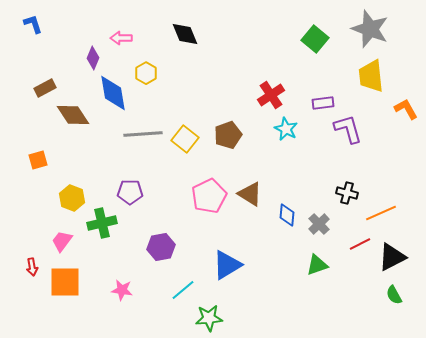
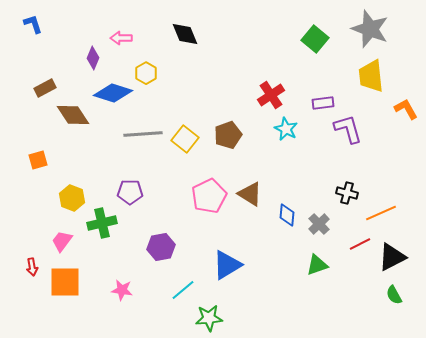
blue diamond at (113, 93): rotated 63 degrees counterclockwise
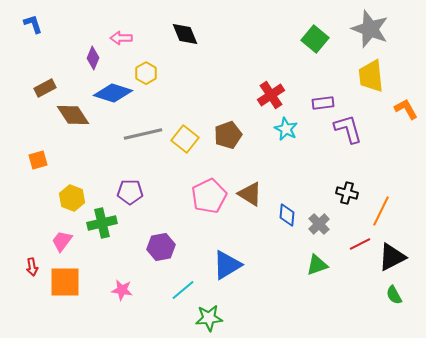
gray line at (143, 134): rotated 9 degrees counterclockwise
orange line at (381, 213): moved 2 px up; rotated 40 degrees counterclockwise
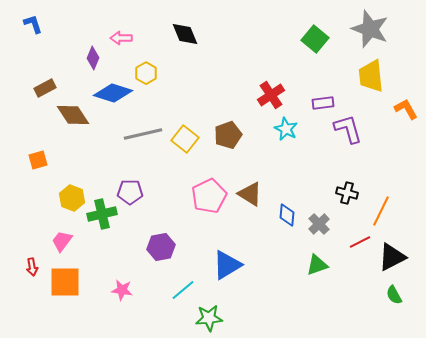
green cross at (102, 223): moved 9 px up
red line at (360, 244): moved 2 px up
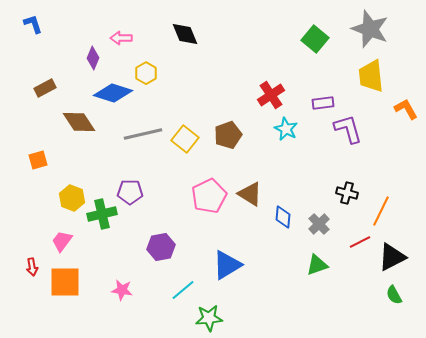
brown diamond at (73, 115): moved 6 px right, 7 px down
blue diamond at (287, 215): moved 4 px left, 2 px down
